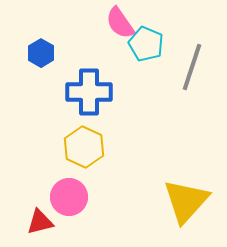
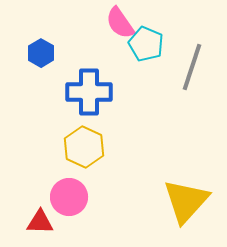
red triangle: rotated 16 degrees clockwise
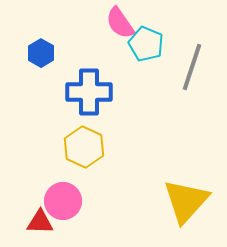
pink circle: moved 6 px left, 4 px down
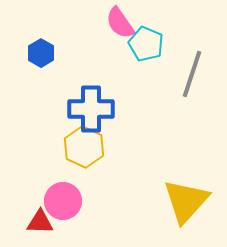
gray line: moved 7 px down
blue cross: moved 2 px right, 17 px down
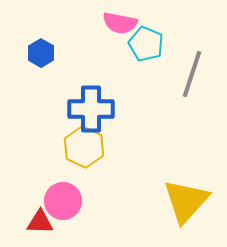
pink semicircle: rotated 44 degrees counterclockwise
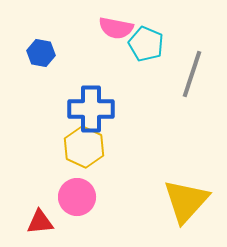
pink semicircle: moved 4 px left, 5 px down
blue hexagon: rotated 20 degrees counterclockwise
pink circle: moved 14 px right, 4 px up
red triangle: rotated 8 degrees counterclockwise
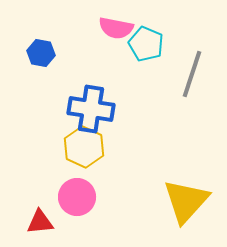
blue cross: rotated 9 degrees clockwise
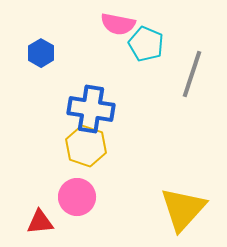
pink semicircle: moved 2 px right, 4 px up
blue hexagon: rotated 20 degrees clockwise
yellow hexagon: moved 2 px right, 1 px up; rotated 6 degrees counterclockwise
yellow triangle: moved 3 px left, 8 px down
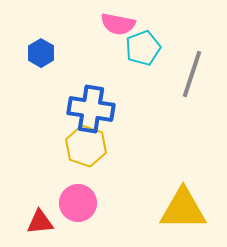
cyan pentagon: moved 3 px left, 4 px down; rotated 28 degrees clockwise
pink circle: moved 1 px right, 6 px down
yellow triangle: rotated 48 degrees clockwise
